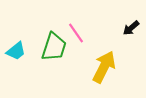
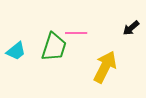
pink line: rotated 55 degrees counterclockwise
yellow arrow: moved 1 px right
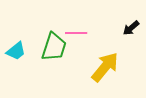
yellow arrow: rotated 12 degrees clockwise
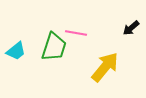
pink line: rotated 10 degrees clockwise
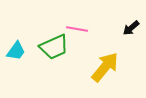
pink line: moved 1 px right, 4 px up
green trapezoid: rotated 48 degrees clockwise
cyan trapezoid: rotated 15 degrees counterclockwise
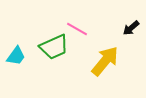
pink line: rotated 20 degrees clockwise
cyan trapezoid: moved 5 px down
yellow arrow: moved 6 px up
